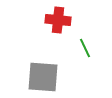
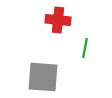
green line: rotated 36 degrees clockwise
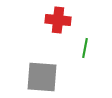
gray square: moved 1 px left
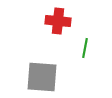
red cross: moved 1 px down
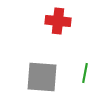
green line: moved 25 px down
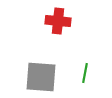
gray square: moved 1 px left
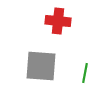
gray square: moved 11 px up
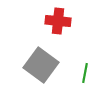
gray square: moved 1 px up; rotated 32 degrees clockwise
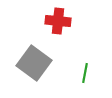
gray square: moved 7 px left, 2 px up
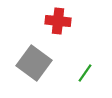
green line: rotated 24 degrees clockwise
